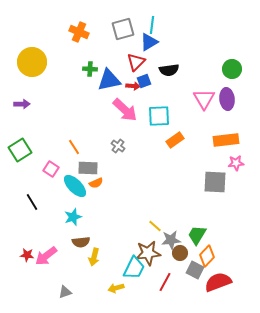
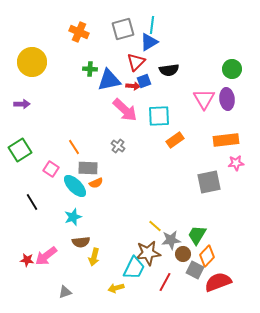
gray square at (215, 182): moved 6 px left; rotated 15 degrees counterclockwise
brown circle at (180, 253): moved 3 px right, 1 px down
red star at (27, 255): moved 5 px down
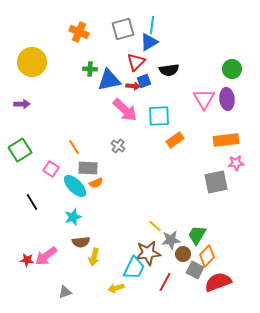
gray square at (209, 182): moved 7 px right
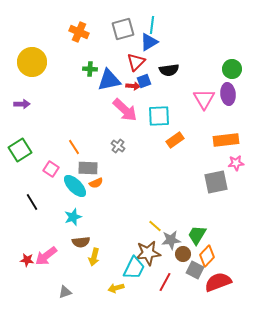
purple ellipse at (227, 99): moved 1 px right, 5 px up
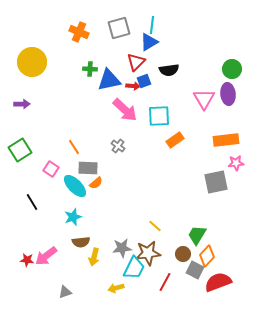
gray square at (123, 29): moved 4 px left, 1 px up
orange semicircle at (96, 183): rotated 16 degrees counterclockwise
gray star at (171, 240): moved 49 px left, 8 px down
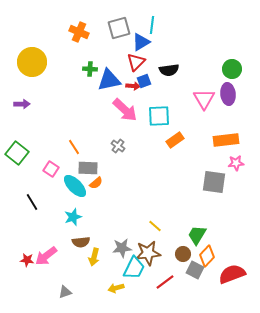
blue triangle at (149, 42): moved 8 px left
green square at (20, 150): moved 3 px left, 3 px down; rotated 20 degrees counterclockwise
gray square at (216, 182): moved 2 px left; rotated 20 degrees clockwise
red line at (165, 282): rotated 24 degrees clockwise
red semicircle at (218, 282): moved 14 px right, 8 px up
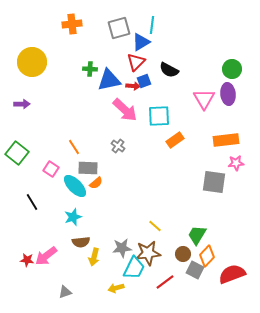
orange cross at (79, 32): moved 7 px left, 8 px up; rotated 30 degrees counterclockwise
black semicircle at (169, 70): rotated 36 degrees clockwise
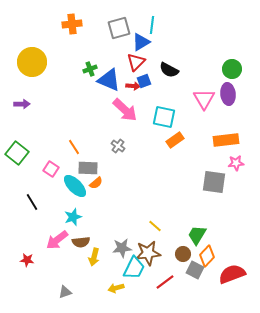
green cross at (90, 69): rotated 24 degrees counterclockwise
blue triangle at (109, 80): rotated 35 degrees clockwise
cyan square at (159, 116): moved 5 px right, 1 px down; rotated 15 degrees clockwise
pink arrow at (46, 256): moved 11 px right, 16 px up
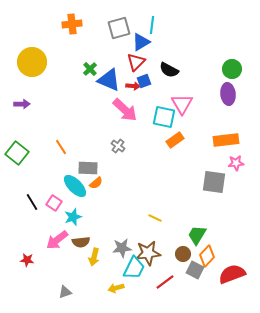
green cross at (90, 69): rotated 24 degrees counterclockwise
pink triangle at (204, 99): moved 22 px left, 5 px down
orange line at (74, 147): moved 13 px left
pink square at (51, 169): moved 3 px right, 34 px down
yellow line at (155, 226): moved 8 px up; rotated 16 degrees counterclockwise
